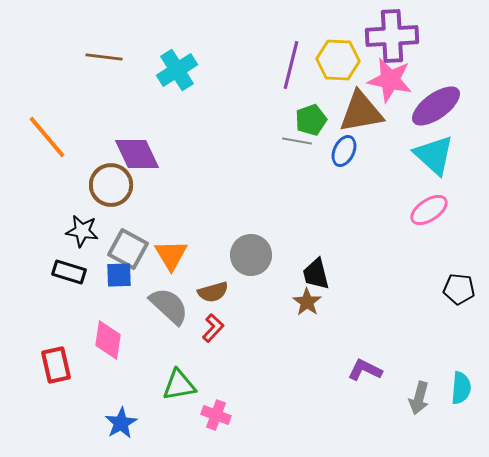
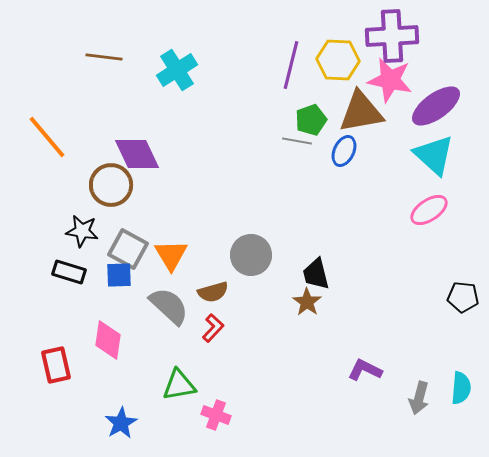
black pentagon: moved 4 px right, 8 px down
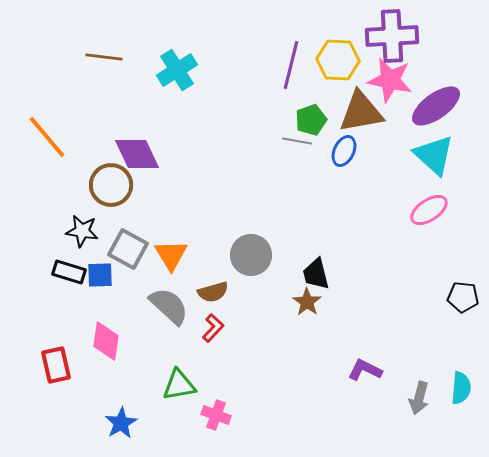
blue square: moved 19 px left
pink diamond: moved 2 px left, 1 px down
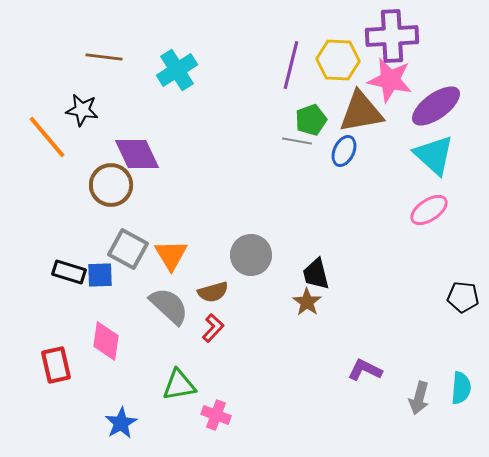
black star: moved 121 px up
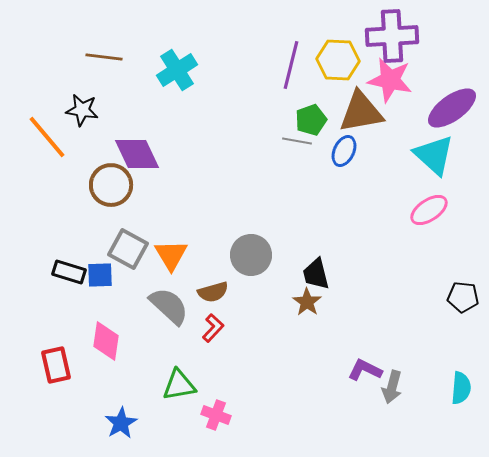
purple ellipse: moved 16 px right, 2 px down
gray arrow: moved 27 px left, 11 px up
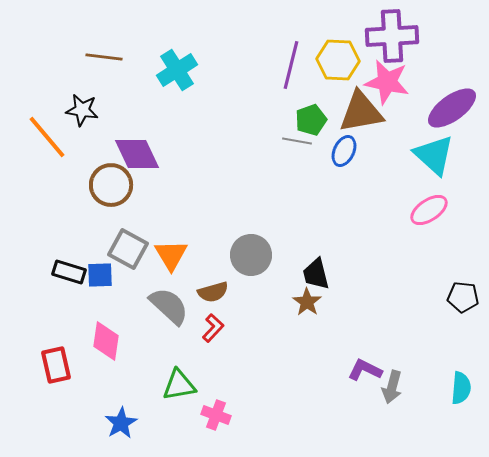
pink star: moved 3 px left, 2 px down
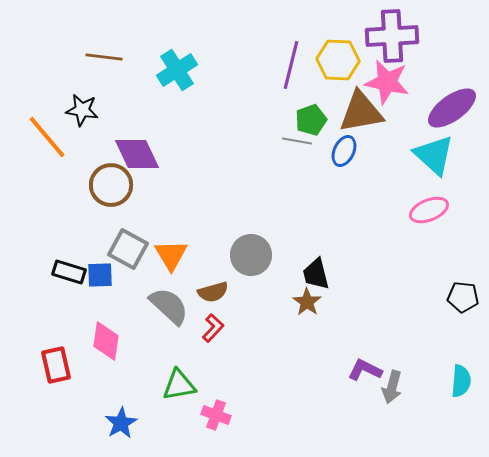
pink ellipse: rotated 12 degrees clockwise
cyan semicircle: moved 7 px up
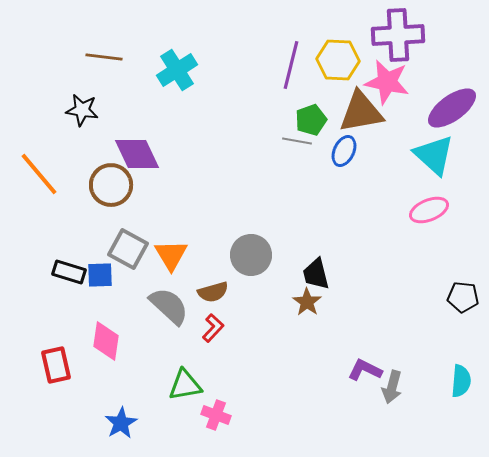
purple cross: moved 6 px right, 1 px up
orange line: moved 8 px left, 37 px down
green triangle: moved 6 px right
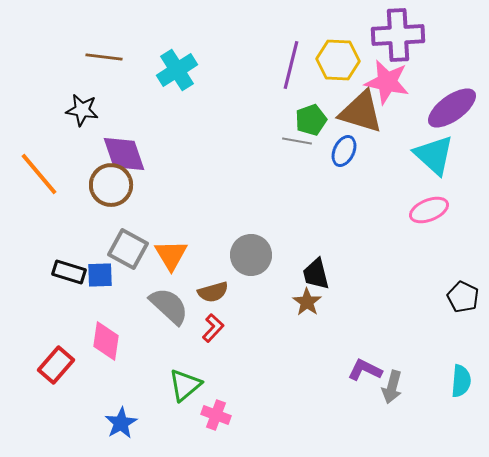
brown triangle: rotated 27 degrees clockwise
purple diamond: moved 13 px left; rotated 6 degrees clockwise
black pentagon: rotated 20 degrees clockwise
red rectangle: rotated 54 degrees clockwise
green triangle: rotated 30 degrees counterclockwise
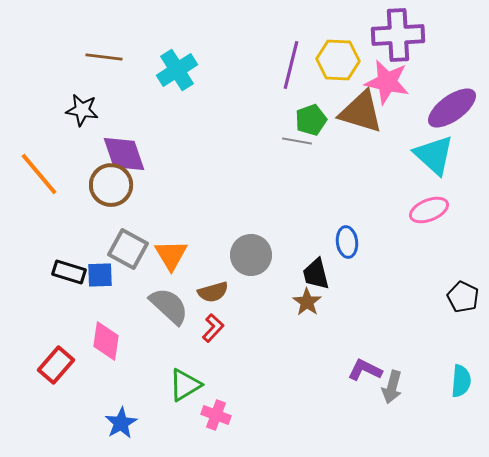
blue ellipse: moved 3 px right, 91 px down; rotated 32 degrees counterclockwise
green triangle: rotated 9 degrees clockwise
